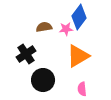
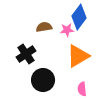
pink star: moved 1 px right, 1 px down
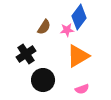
brown semicircle: rotated 133 degrees clockwise
pink semicircle: rotated 104 degrees counterclockwise
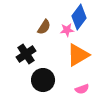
orange triangle: moved 1 px up
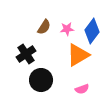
blue diamond: moved 13 px right, 14 px down
pink star: moved 1 px up
black circle: moved 2 px left
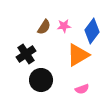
pink star: moved 3 px left, 3 px up
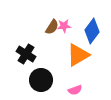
brown semicircle: moved 8 px right
black cross: rotated 24 degrees counterclockwise
pink semicircle: moved 7 px left, 1 px down
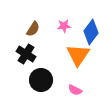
brown semicircle: moved 19 px left, 2 px down
blue diamond: moved 1 px left, 1 px down
orange triangle: rotated 25 degrees counterclockwise
pink semicircle: rotated 48 degrees clockwise
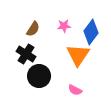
black circle: moved 2 px left, 4 px up
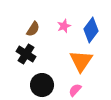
pink star: rotated 16 degrees counterclockwise
blue diamond: moved 2 px up
orange triangle: moved 3 px right, 6 px down
black circle: moved 3 px right, 9 px down
pink semicircle: rotated 104 degrees clockwise
